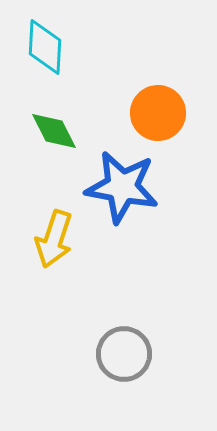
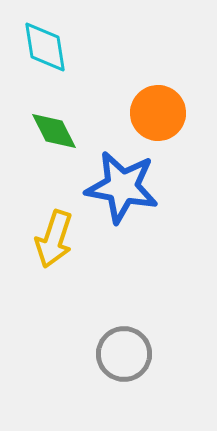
cyan diamond: rotated 12 degrees counterclockwise
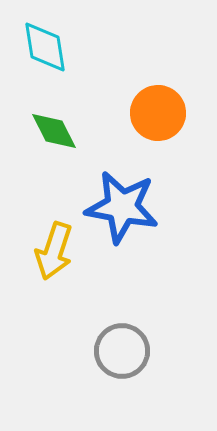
blue star: moved 20 px down
yellow arrow: moved 12 px down
gray circle: moved 2 px left, 3 px up
